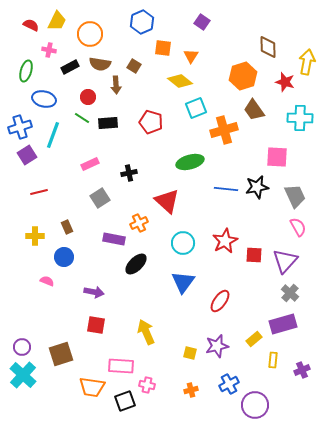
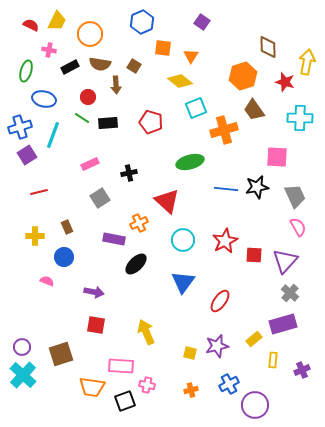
cyan circle at (183, 243): moved 3 px up
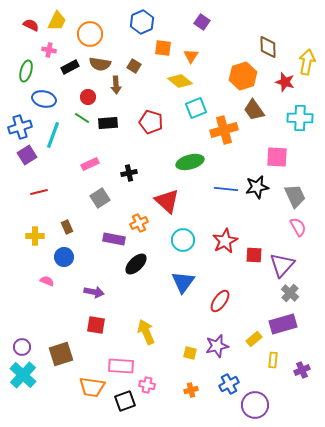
purple triangle at (285, 261): moved 3 px left, 4 px down
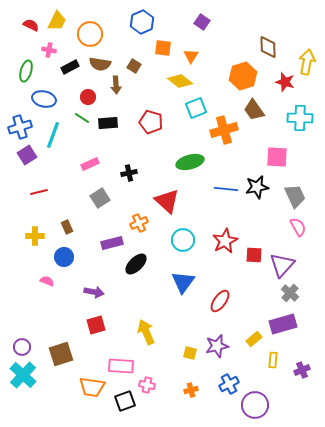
purple rectangle at (114, 239): moved 2 px left, 4 px down; rotated 25 degrees counterclockwise
red square at (96, 325): rotated 24 degrees counterclockwise
